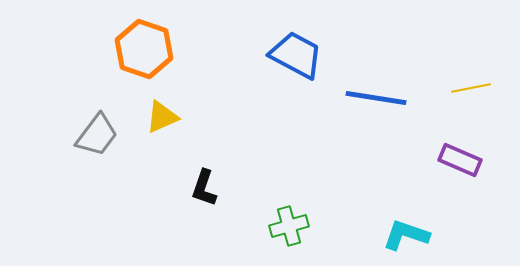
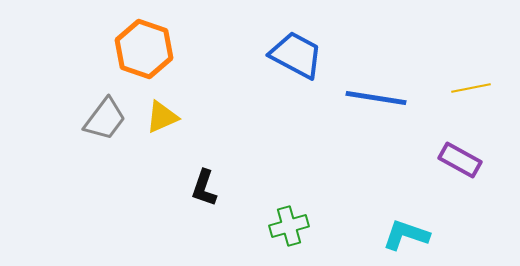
gray trapezoid: moved 8 px right, 16 px up
purple rectangle: rotated 6 degrees clockwise
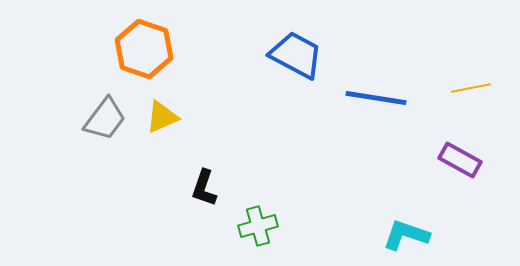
green cross: moved 31 px left
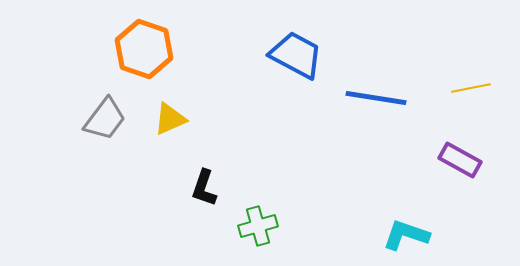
yellow triangle: moved 8 px right, 2 px down
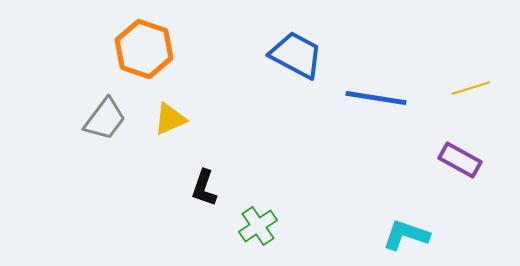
yellow line: rotated 6 degrees counterclockwise
green cross: rotated 18 degrees counterclockwise
